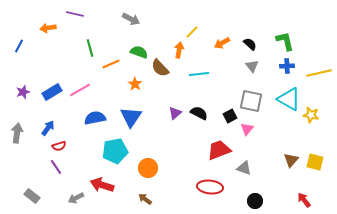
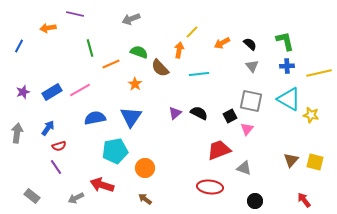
gray arrow at (131, 19): rotated 132 degrees clockwise
orange circle at (148, 168): moved 3 px left
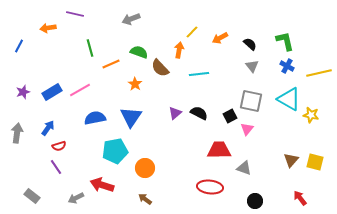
orange arrow at (222, 43): moved 2 px left, 5 px up
blue cross at (287, 66): rotated 32 degrees clockwise
red trapezoid at (219, 150): rotated 20 degrees clockwise
red arrow at (304, 200): moved 4 px left, 2 px up
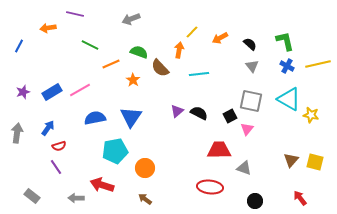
green line at (90, 48): moved 3 px up; rotated 48 degrees counterclockwise
yellow line at (319, 73): moved 1 px left, 9 px up
orange star at (135, 84): moved 2 px left, 4 px up
purple triangle at (175, 113): moved 2 px right, 2 px up
gray arrow at (76, 198): rotated 28 degrees clockwise
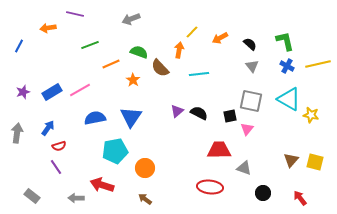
green line at (90, 45): rotated 48 degrees counterclockwise
black square at (230, 116): rotated 16 degrees clockwise
black circle at (255, 201): moved 8 px right, 8 px up
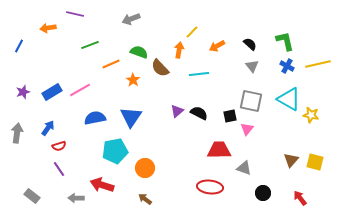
orange arrow at (220, 38): moved 3 px left, 8 px down
purple line at (56, 167): moved 3 px right, 2 px down
